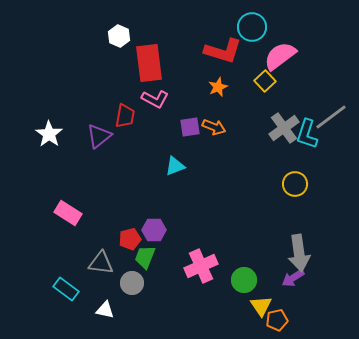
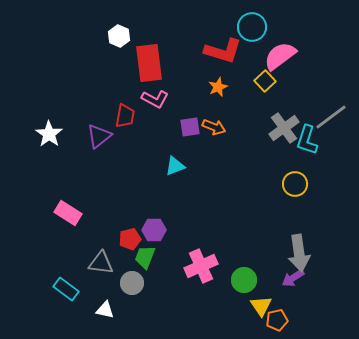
cyan L-shape: moved 6 px down
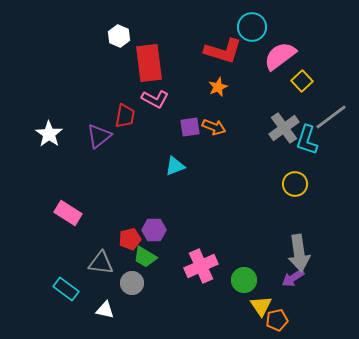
yellow square: moved 37 px right
green trapezoid: rotated 80 degrees counterclockwise
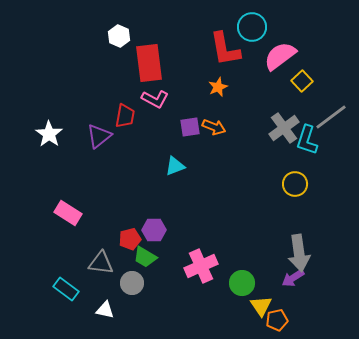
red L-shape: moved 2 px right, 2 px up; rotated 63 degrees clockwise
green circle: moved 2 px left, 3 px down
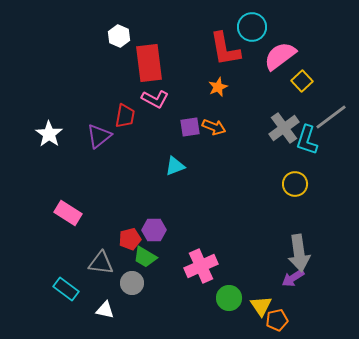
green circle: moved 13 px left, 15 px down
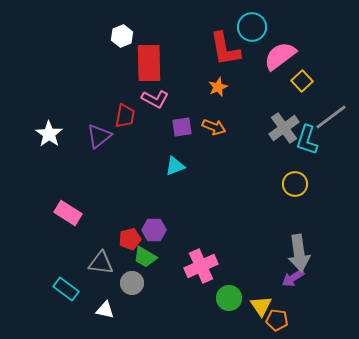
white hexagon: moved 3 px right; rotated 15 degrees clockwise
red rectangle: rotated 6 degrees clockwise
purple square: moved 8 px left
orange pentagon: rotated 20 degrees clockwise
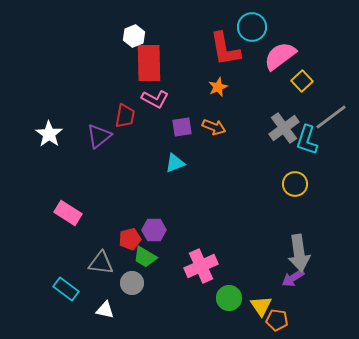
white hexagon: moved 12 px right
cyan triangle: moved 3 px up
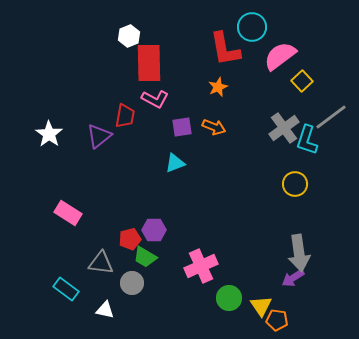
white hexagon: moved 5 px left
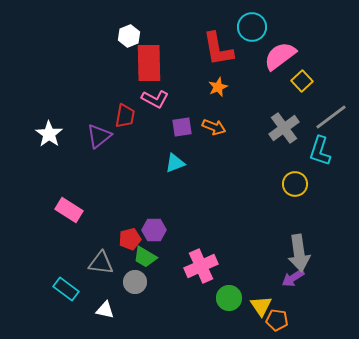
red L-shape: moved 7 px left
cyan L-shape: moved 13 px right, 11 px down
pink rectangle: moved 1 px right, 3 px up
gray circle: moved 3 px right, 1 px up
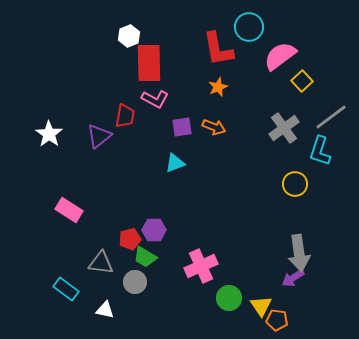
cyan circle: moved 3 px left
